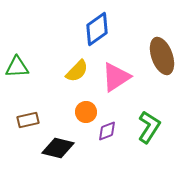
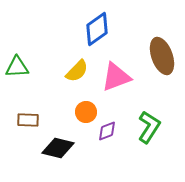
pink triangle: rotated 12 degrees clockwise
brown rectangle: rotated 15 degrees clockwise
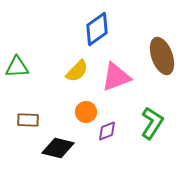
green L-shape: moved 3 px right, 4 px up
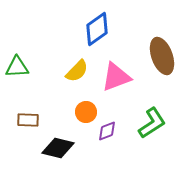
green L-shape: rotated 24 degrees clockwise
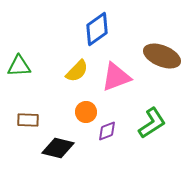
brown ellipse: rotated 48 degrees counterclockwise
green triangle: moved 2 px right, 1 px up
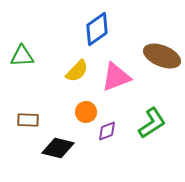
green triangle: moved 3 px right, 10 px up
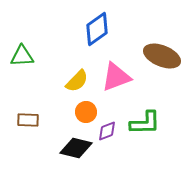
yellow semicircle: moved 10 px down
green L-shape: moved 7 px left; rotated 32 degrees clockwise
black diamond: moved 18 px right
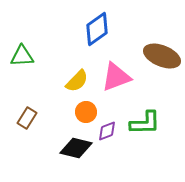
brown rectangle: moved 1 px left, 2 px up; rotated 60 degrees counterclockwise
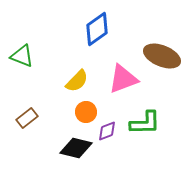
green triangle: rotated 25 degrees clockwise
pink triangle: moved 7 px right, 2 px down
brown rectangle: rotated 20 degrees clockwise
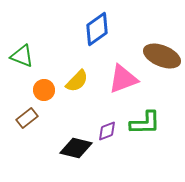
orange circle: moved 42 px left, 22 px up
